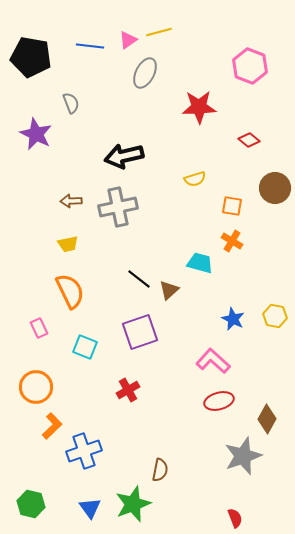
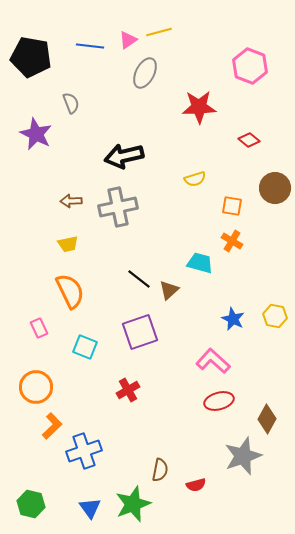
red semicircle: moved 39 px left, 33 px up; rotated 96 degrees clockwise
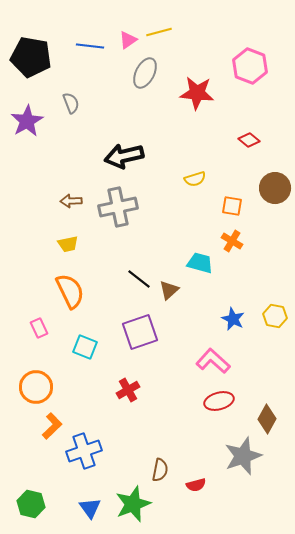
red star: moved 2 px left, 14 px up; rotated 8 degrees clockwise
purple star: moved 9 px left, 13 px up; rotated 16 degrees clockwise
